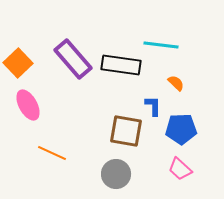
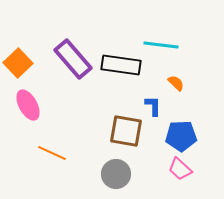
blue pentagon: moved 7 px down
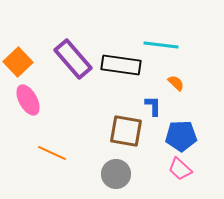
orange square: moved 1 px up
pink ellipse: moved 5 px up
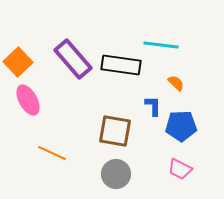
brown square: moved 11 px left
blue pentagon: moved 10 px up
pink trapezoid: rotated 15 degrees counterclockwise
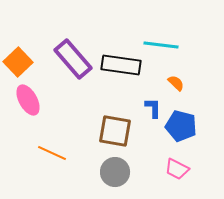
blue L-shape: moved 2 px down
blue pentagon: rotated 16 degrees clockwise
pink trapezoid: moved 3 px left
gray circle: moved 1 px left, 2 px up
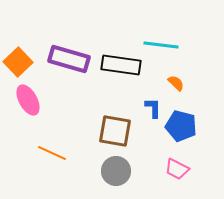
purple rectangle: moved 4 px left; rotated 33 degrees counterclockwise
gray circle: moved 1 px right, 1 px up
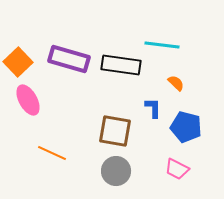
cyan line: moved 1 px right
blue pentagon: moved 5 px right, 1 px down
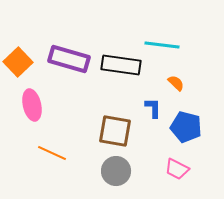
pink ellipse: moved 4 px right, 5 px down; rotated 16 degrees clockwise
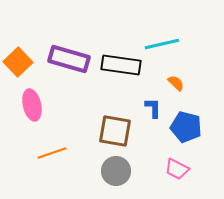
cyan line: moved 1 px up; rotated 20 degrees counterclockwise
orange line: rotated 44 degrees counterclockwise
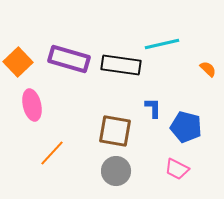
orange semicircle: moved 32 px right, 14 px up
orange line: rotated 28 degrees counterclockwise
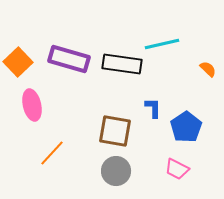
black rectangle: moved 1 px right, 1 px up
blue pentagon: rotated 24 degrees clockwise
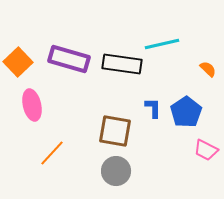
blue pentagon: moved 15 px up
pink trapezoid: moved 29 px right, 19 px up
